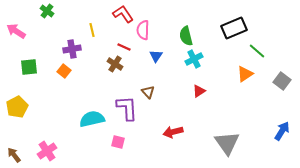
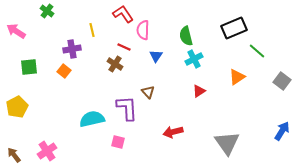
orange triangle: moved 8 px left, 3 px down
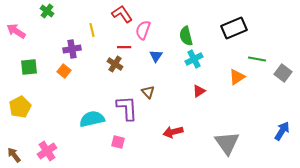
red L-shape: moved 1 px left
pink semicircle: rotated 18 degrees clockwise
red line: rotated 24 degrees counterclockwise
green line: moved 8 px down; rotated 30 degrees counterclockwise
gray square: moved 1 px right, 8 px up
yellow pentagon: moved 3 px right
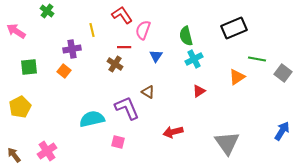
red L-shape: moved 1 px down
brown triangle: rotated 16 degrees counterclockwise
purple L-shape: rotated 20 degrees counterclockwise
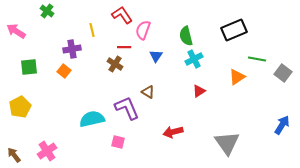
black rectangle: moved 2 px down
blue arrow: moved 6 px up
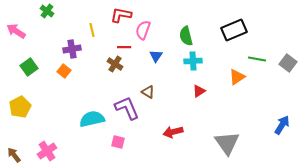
red L-shape: moved 1 px left; rotated 45 degrees counterclockwise
cyan cross: moved 1 px left, 2 px down; rotated 24 degrees clockwise
green square: rotated 30 degrees counterclockwise
gray square: moved 5 px right, 10 px up
